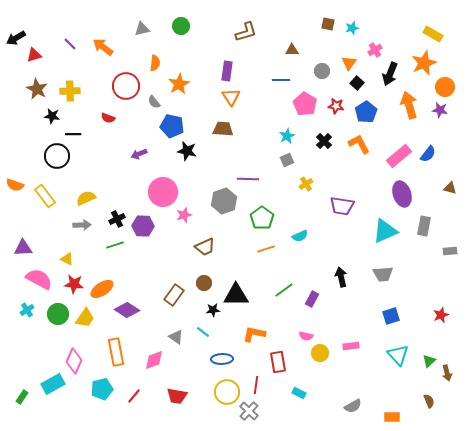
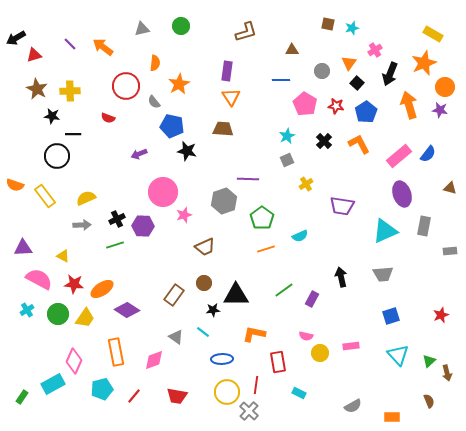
yellow triangle at (67, 259): moved 4 px left, 3 px up
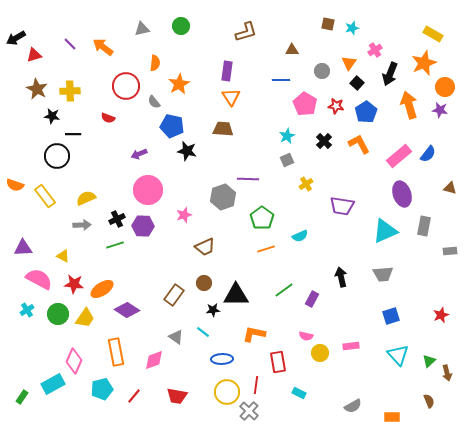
pink circle at (163, 192): moved 15 px left, 2 px up
gray hexagon at (224, 201): moved 1 px left, 4 px up
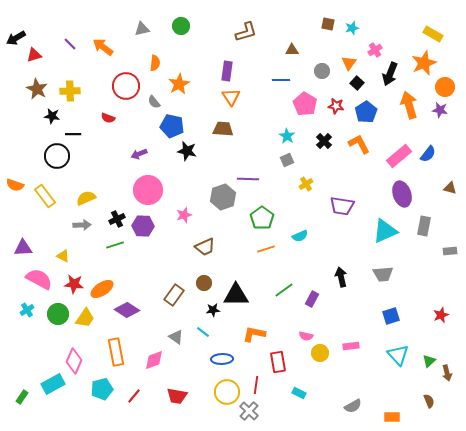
cyan star at (287, 136): rotated 14 degrees counterclockwise
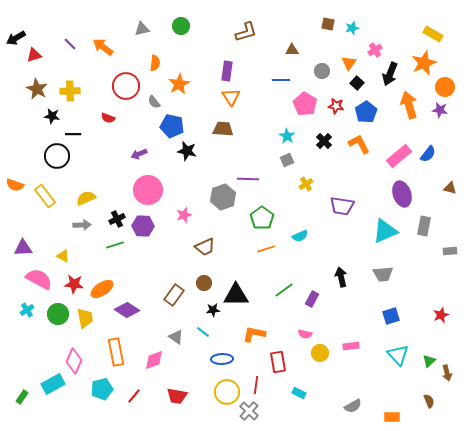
yellow trapezoid at (85, 318): rotated 45 degrees counterclockwise
pink semicircle at (306, 336): moved 1 px left, 2 px up
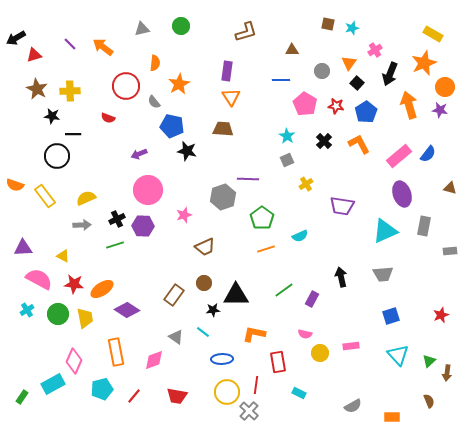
brown arrow at (447, 373): rotated 21 degrees clockwise
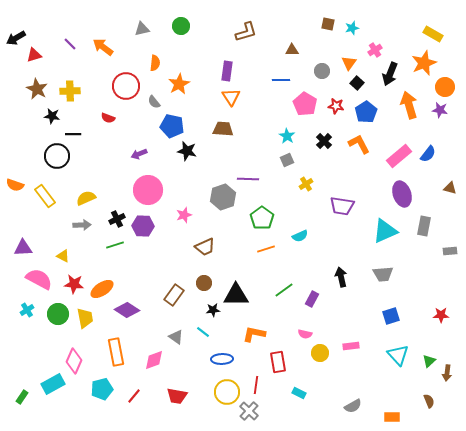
red star at (441, 315): rotated 21 degrees clockwise
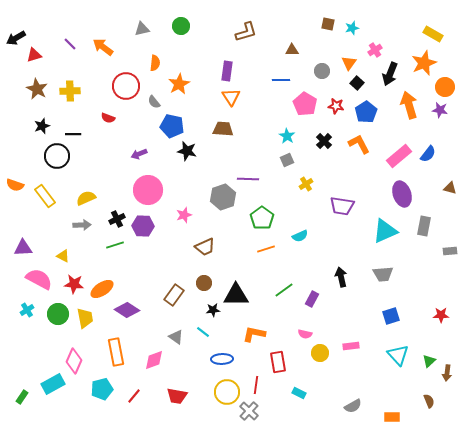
black star at (52, 116): moved 10 px left, 10 px down; rotated 28 degrees counterclockwise
